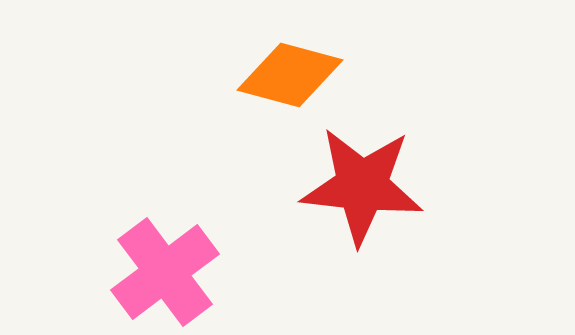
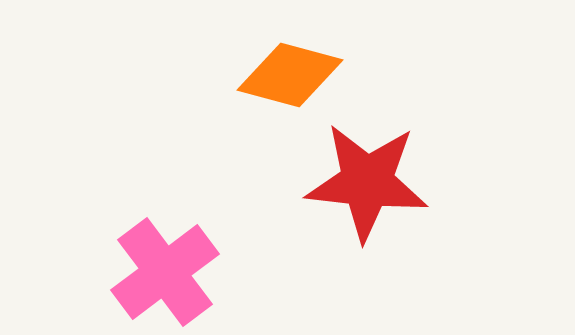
red star: moved 5 px right, 4 px up
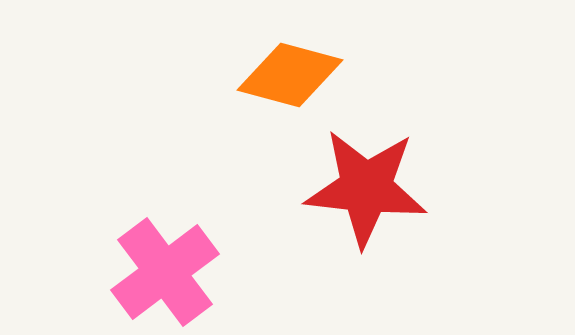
red star: moved 1 px left, 6 px down
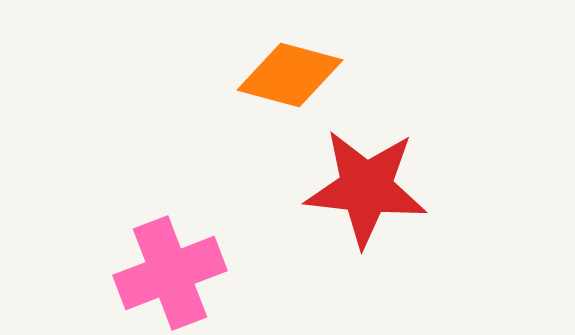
pink cross: moved 5 px right, 1 px down; rotated 16 degrees clockwise
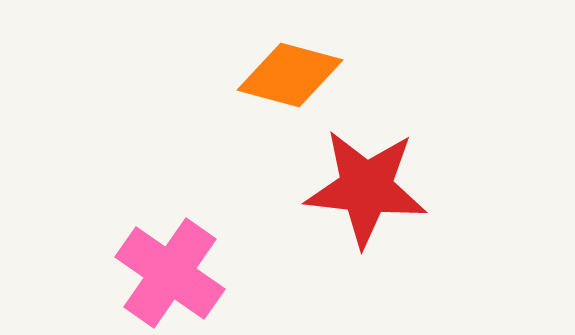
pink cross: rotated 34 degrees counterclockwise
